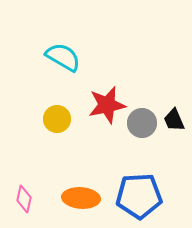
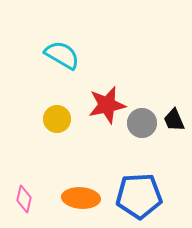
cyan semicircle: moved 1 px left, 2 px up
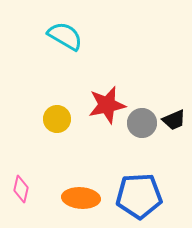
cyan semicircle: moved 3 px right, 19 px up
black trapezoid: rotated 90 degrees counterclockwise
pink diamond: moved 3 px left, 10 px up
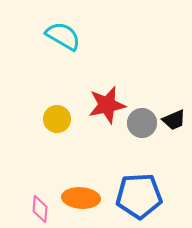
cyan semicircle: moved 2 px left
pink diamond: moved 19 px right, 20 px down; rotated 8 degrees counterclockwise
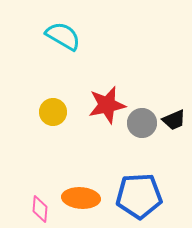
yellow circle: moved 4 px left, 7 px up
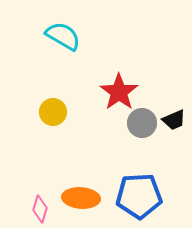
red star: moved 12 px right, 13 px up; rotated 24 degrees counterclockwise
pink diamond: rotated 12 degrees clockwise
